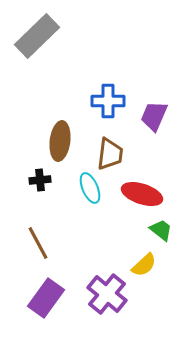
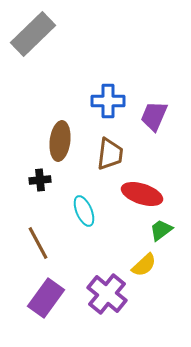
gray rectangle: moved 4 px left, 2 px up
cyan ellipse: moved 6 px left, 23 px down
green trapezoid: rotated 75 degrees counterclockwise
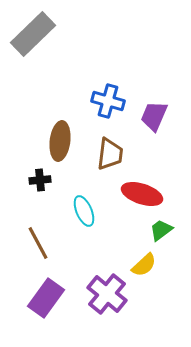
blue cross: rotated 16 degrees clockwise
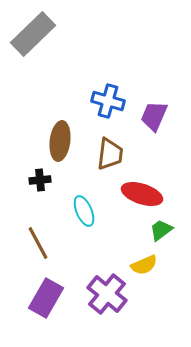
yellow semicircle: rotated 20 degrees clockwise
purple rectangle: rotated 6 degrees counterclockwise
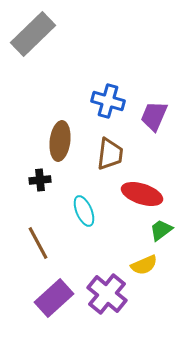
purple rectangle: moved 8 px right; rotated 18 degrees clockwise
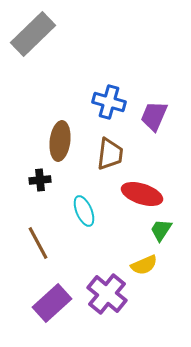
blue cross: moved 1 px right, 1 px down
green trapezoid: rotated 20 degrees counterclockwise
purple rectangle: moved 2 px left, 5 px down
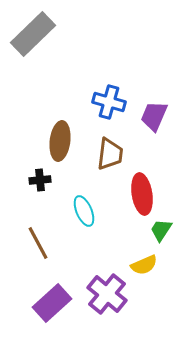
red ellipse: rotated 63 degrees clockwise
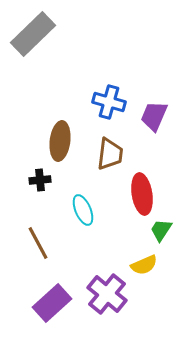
cyan ellipse: moved 1 px left, 1 px up
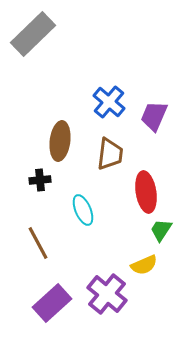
blue cross: rotated 24 degrees clockwise
red ellipse: moved 4 px right, 2 px up
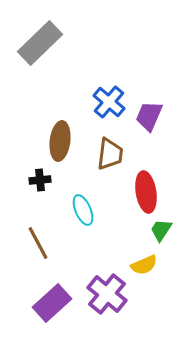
gray rectangle: moved 7 px right, 9 px down
purple trapezoid: moved 5 px left
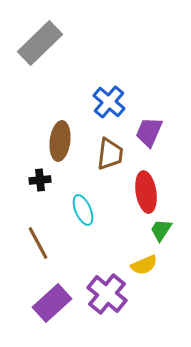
purple trapezoid: moved 16 px down
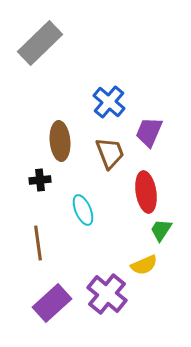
brown ellipse: rotated 12 degrees counterclockwise
brown trapezoid: moved 1 px up; rotated 28 degrees counterclockwise
brown line: rotated 20 degrees clockwise
